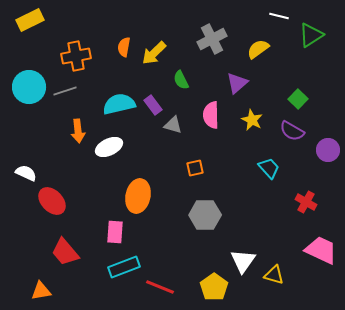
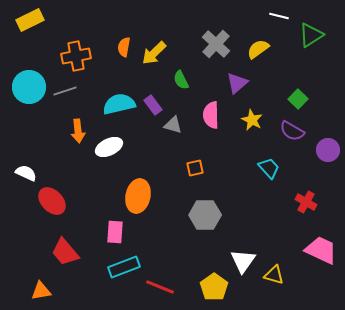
gray cross: moved 4 px right, 5 px down; rotated 20 degrees counterclockwise
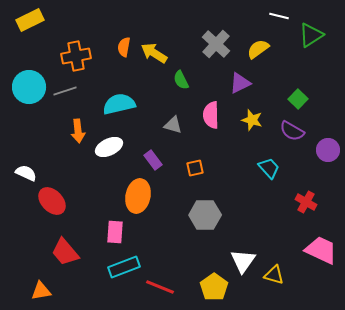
yellow arrow: rotated 76 degrees clockwise
purple triangle: moved 3 px right; rotated 15 degrees clockwise
purple rectangle: moved 55 px down
yellow star: rotated 10 degrees counterclockwise
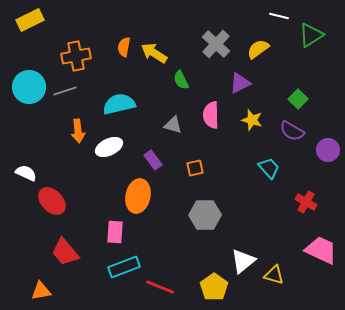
white triangle: rotated 16 degrees clockwise
